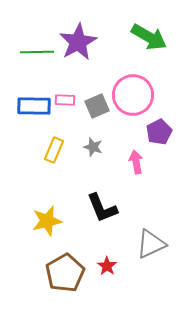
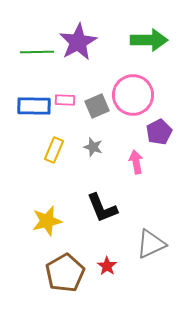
green arrow: moved 3 px down; rotated 30 degrees counterclockwise
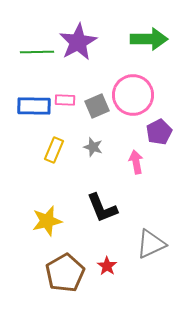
green arrow: moved 1 px up
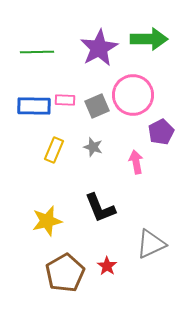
purple star: moved 21 px right, 6 px down
purple pentagon: moved 2 px right
black L-shape: moved 2 px left
